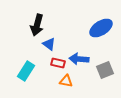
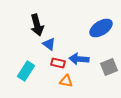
black arrow: rotated 30 degrees counterclockwise
gray square: moved 4 px right, 3 px up
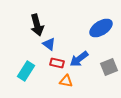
blue arrow: rotated 42 degrees counterclockwise
red rectangle: moved 1 px left
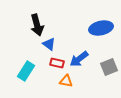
blue ellipse: rotated 20 degrees clockwise
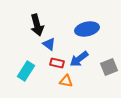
blue ellipse: moved 14 px left, 1 px down
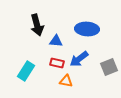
blue ellipse: rotated 15 degrees clockwise
blue triangle: moved 7 px right, 3 px up; rotated 32 degrees counterclockwise
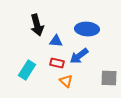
blue arrow: moved 3 px up
gray square: moved 11 px down; rotated 24 degrees clockwise
cyan rectangle: moved 1 px right, 1 px up
orange triangle: rotated 32 degrees clockwise
